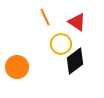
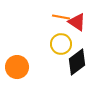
orange line: moved 16 px right; rotated 54 degrees counterclockwise
black diamond: moved 2 px right, 1 px down
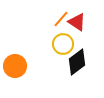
orange line: moved 2 px down; rotated 60 degrees counterclockwise
yellow circle: moved 2 px right
orange circle: moved 2 px left, 1 px up
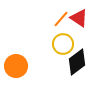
red triangle: moved 2 px right, 4 px up
orange circle: moved 1 px right
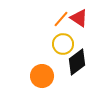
orange circle: moved 26 px right, 10 px down
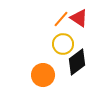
orange circle: moved 1 px right, 1 px up
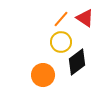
red triangle: moved 6 px right
yellow circle: moved 2 px left, 2 px up
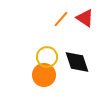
yellow circle: moved 14 px left, 15 px down
black diamond: rotated 72 degrees counterclockwise
orange circle: moved 1 px right
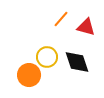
red triangle: moved 1 px right, 9 px down; rotated 18 degrees counterclockwise
orange circle: moved 15 px left
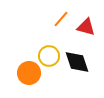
yellow circle: moved 2 px right, 1 px up
orange circle: moved 2 px up
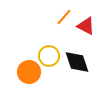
orange line: moved 3 px right, 2 px up
red triangle: moved 1 px up; rotated 12 degrees clockwise
orange circle: moved 1 px up
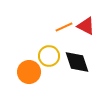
orange line: moved 10 px down; rotated 24 degrees clockwise
